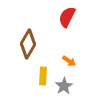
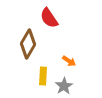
red semicircle: moved 18 px left, 1 px down; rotated 60 degrees counterclockwise
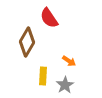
brown diamond: moved 1 px left, 2 px up
gray star: moved 1 px right, 1 px up
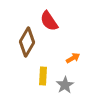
red semicircle: moved 3 px down
orange arrow: moved 4 px right, 3 px up; rotated 64 degrees counterclockwise
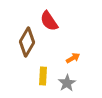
gray star: moved 2 px right, 2 px up
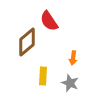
brown diamond: rotated 20 degrees clockwise
orange arrow: rotated 128 degrees clockwise
gray star: moved 3 px right; rotated 18 degrees counterclockwise
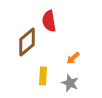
red semicircle: rotated 25 degrees clockwise
orange arrow: rotated 40 degrees clockwise
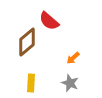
red semicircle: rotated 40 degrees counterclockwise
yellow rectangle: moved 12 px left, 7 px down
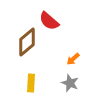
orange arrow: moved 1 px down
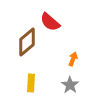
red semicircle: moved 1 px right, 1 px down
orange arrow: rotated 152 degrees clockwise
gray star: moved 2 px down; rotated 12 degrees clockwise
